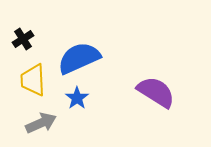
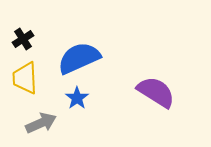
yellow trapezoid: moved 8 px left, 2 px up
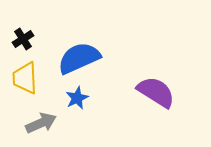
blue star: rotated 10 degrees clockwise
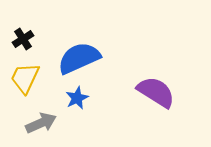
yellow trapezoid: rotated 28 degrees clockwise
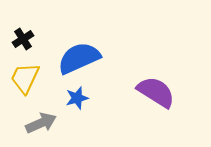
blue star: rotated 10 degrees clockwise
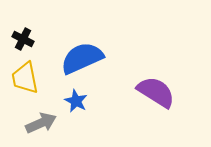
black cross: rotated 30 degrees counterclockwise
blue semicircle: moved 3 px right
yellow trapezoid: rotated 36 degrees counterclockwise
blue star: moved 1 px left, 3 px down; rotated 30 degrees counterclockwise
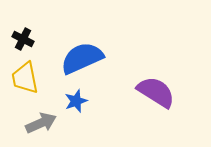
blue star: rotated 25 degrees clockwise
